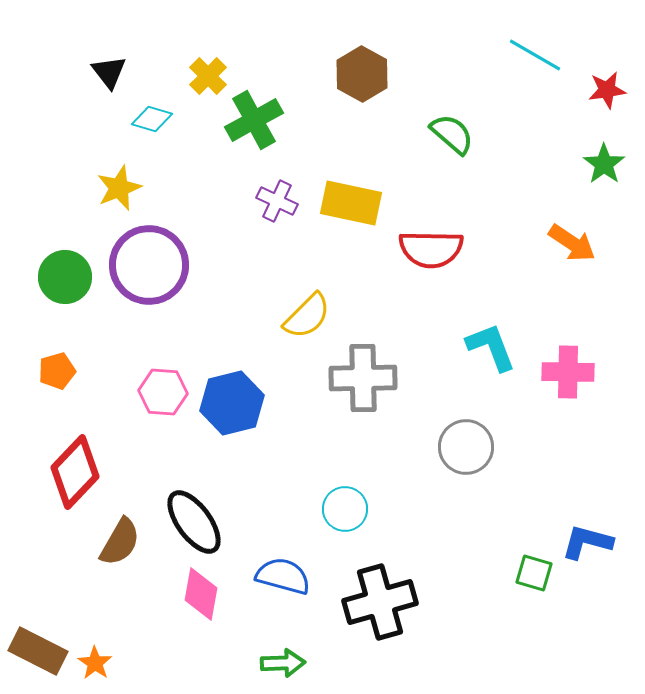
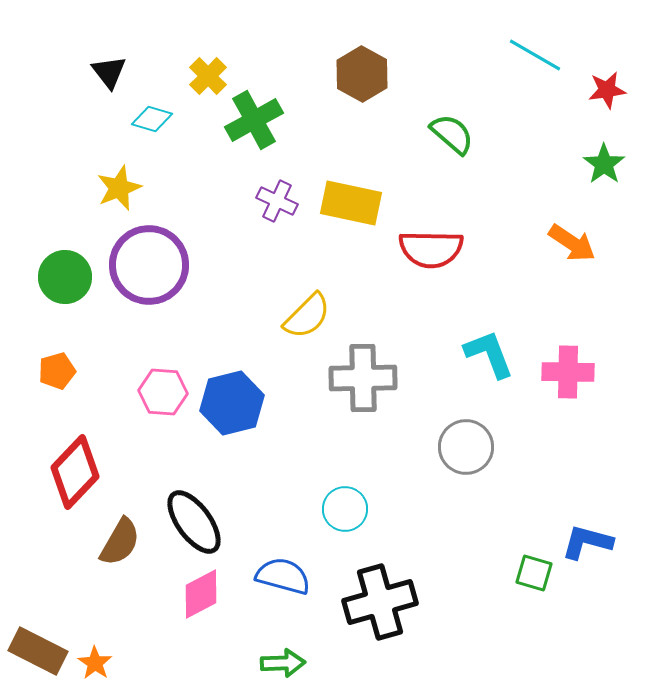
cyan L-shape: moved 2 px left, 7 px down
pink diamond: rotated 52 degrees clockwise
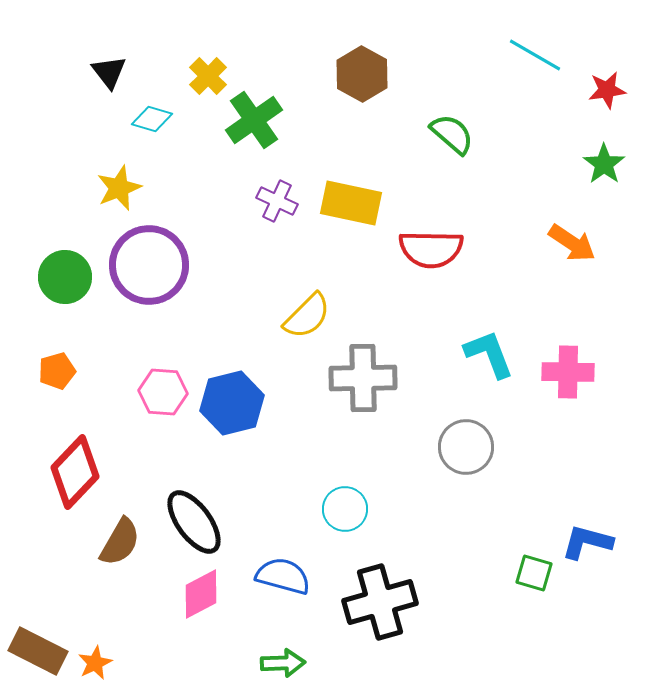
green cross: rotated 6 degrees counterclockwise
orange star: rotated 12 degrees clockwise
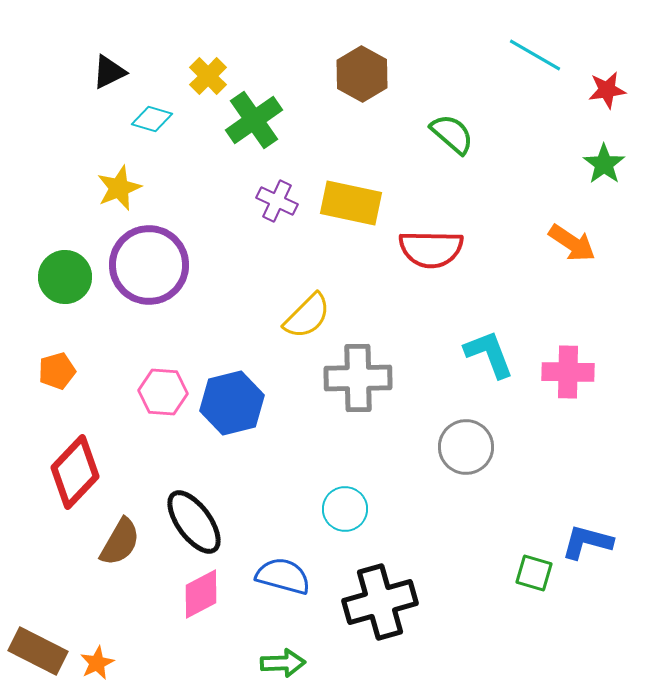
black triangle: rotated 42 degrees clockwise
gray cross: moved 5 px left
orange star: moved 2 px right
